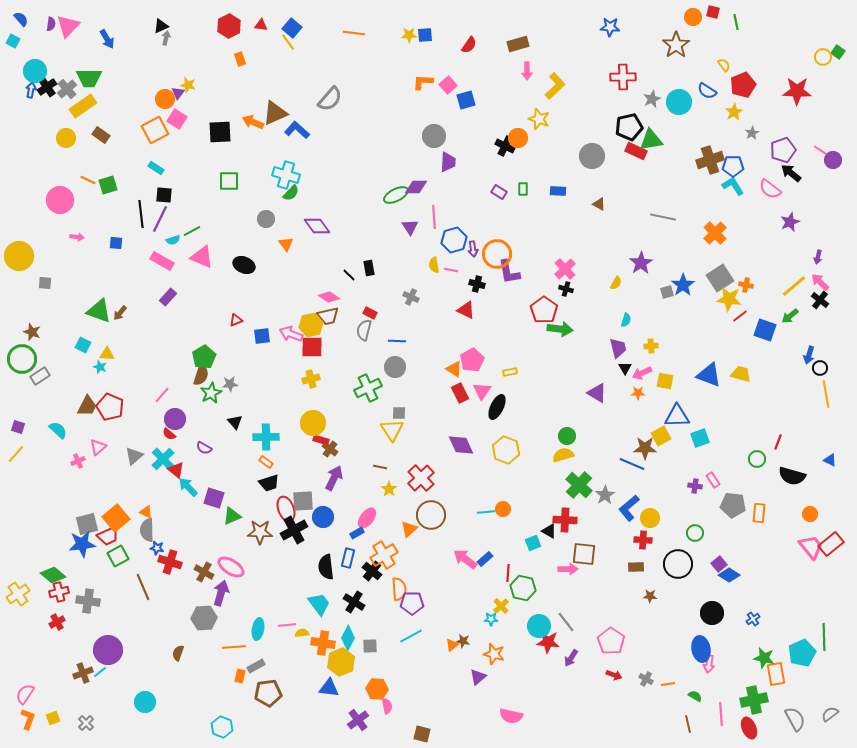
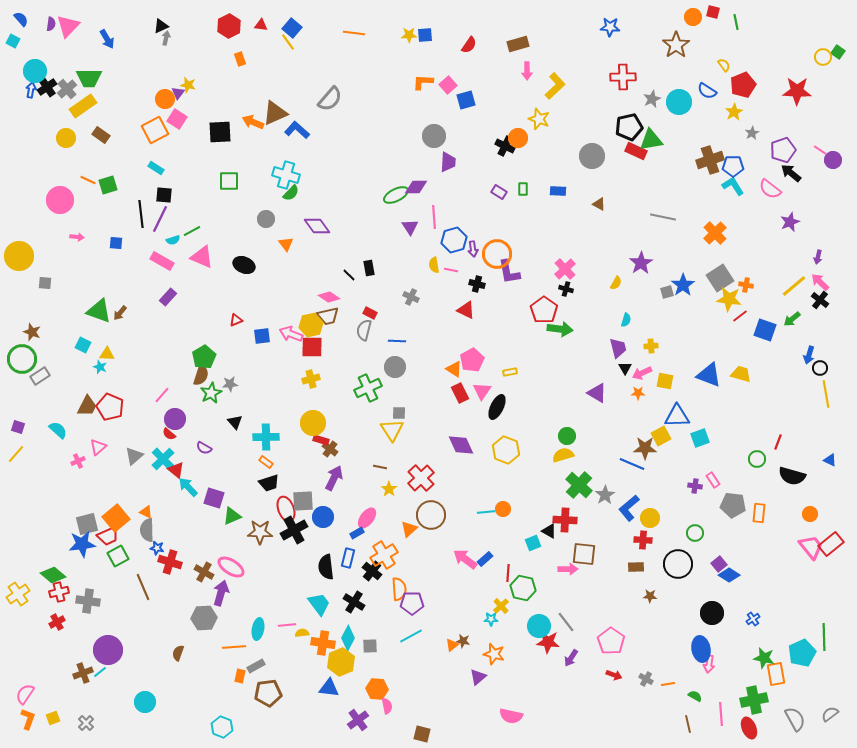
green arrow at (790, 316): moved 2 px right, 3 px down
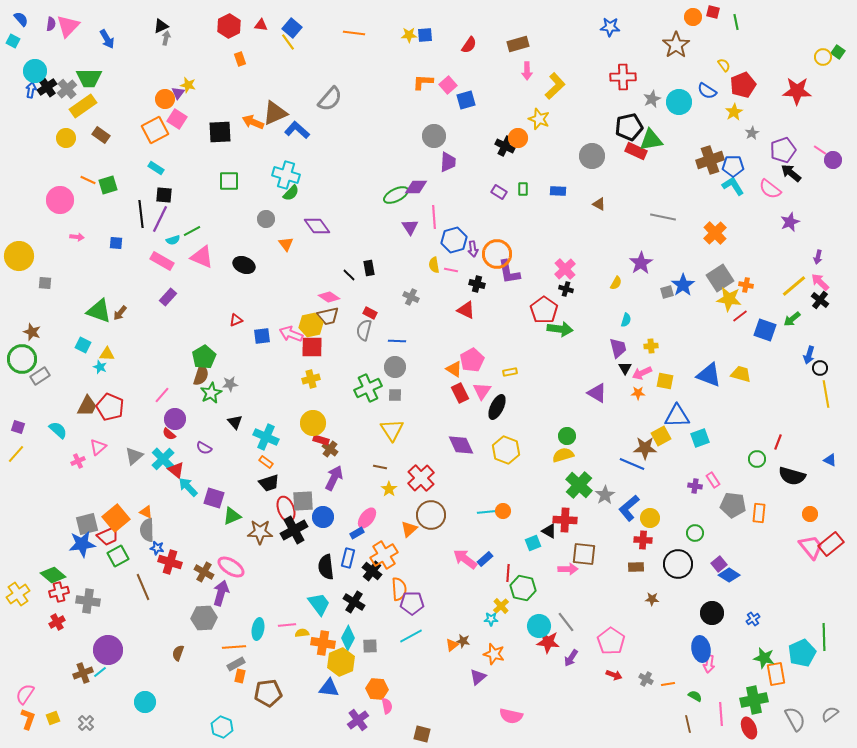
gray square at (399, 413): moved 4 px left, 18 px up
cyan cross at (266, 437): rotated 25 degrees clockwise
orange circle at (503, 509): moved 2 px down
brown star at (650, 596): moved 2 px right, 3 px down
gray rectangle at (256, 666): moved 20 px left, 2 px up
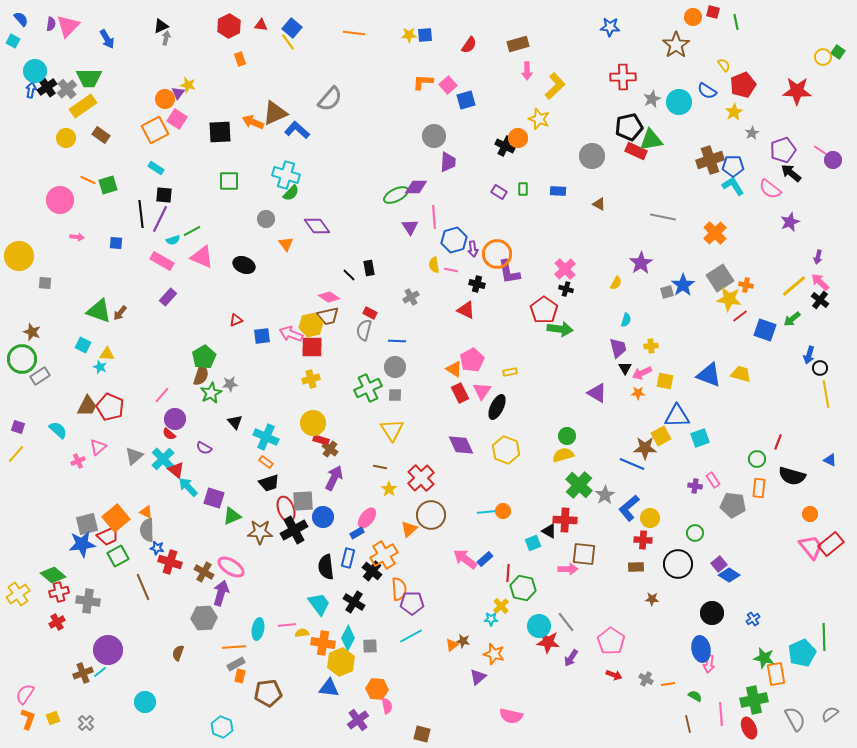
gray cross at (411, 297): rotated 35 degrees clockwise
orange rectangle at (759, 513): moved 25 px up
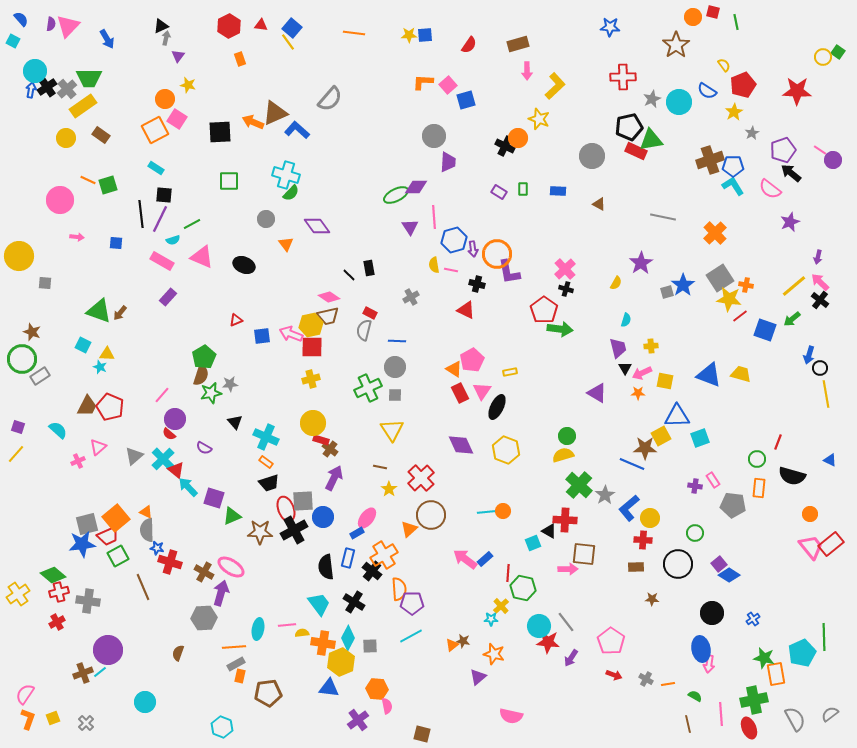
purple triangle at (178, 93): moved 37 px up
green line at (192, 231): moved 7 px up
green star at (211, 393): rotated 15 degrees clockwise
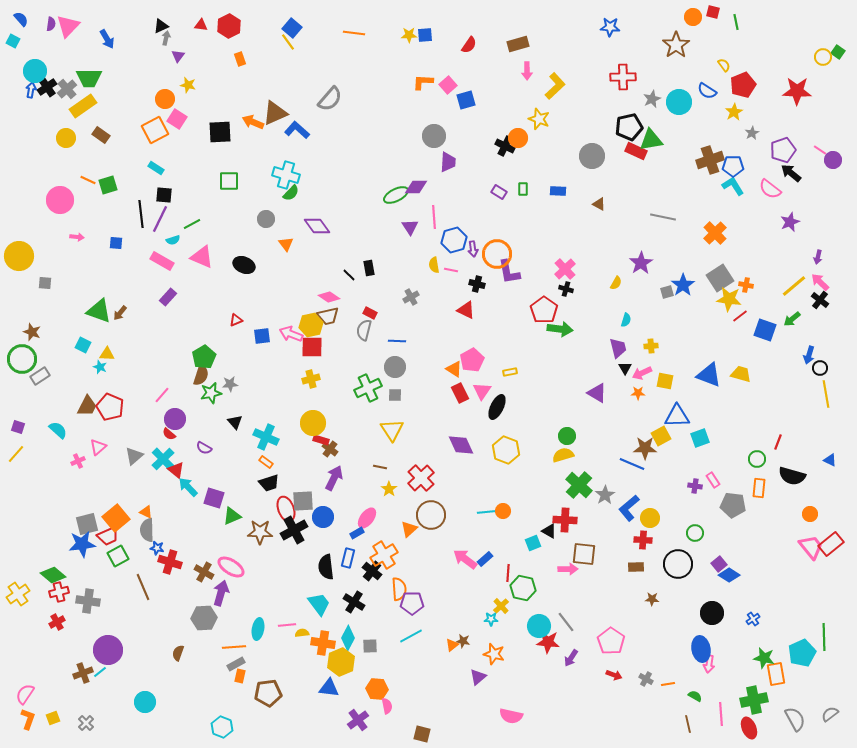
red triangle at (261, 25): moved 60 px left
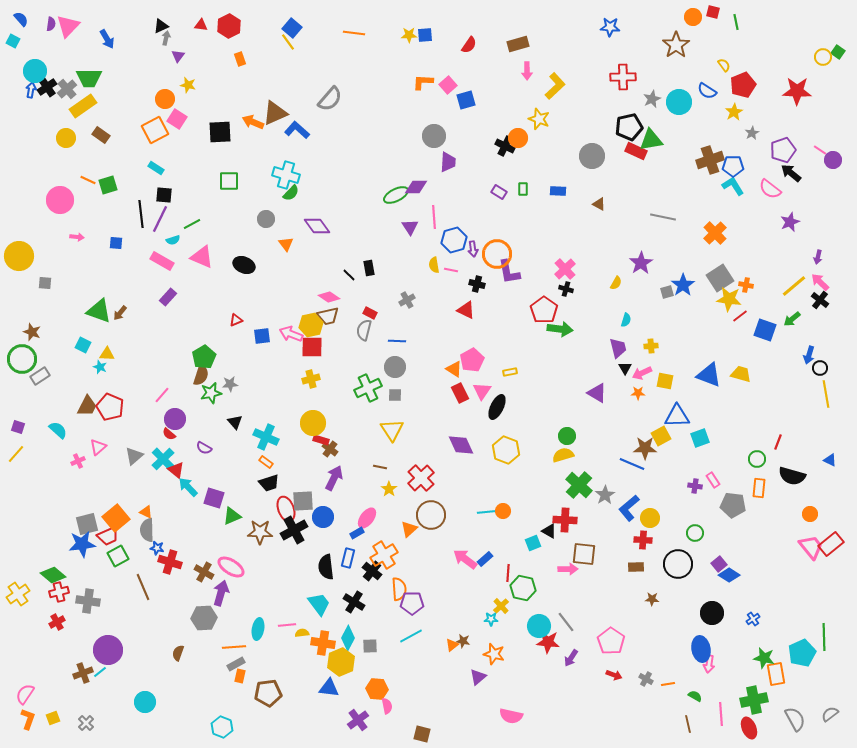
gray cross at (411, 297): moved 4 px left, 3 px down
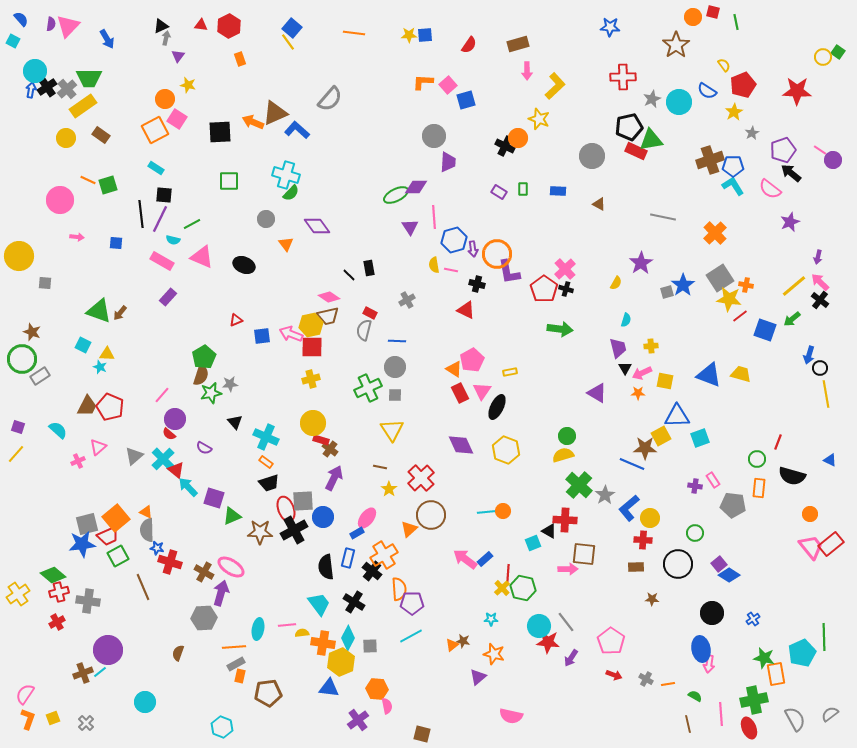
cyan semicircle at (173, 240): rotated 32 degrees clockwise
red pentagon at (544, 310): moved 21 px up
yellow cross at (501, 606): moved 1 px right, 18 px up
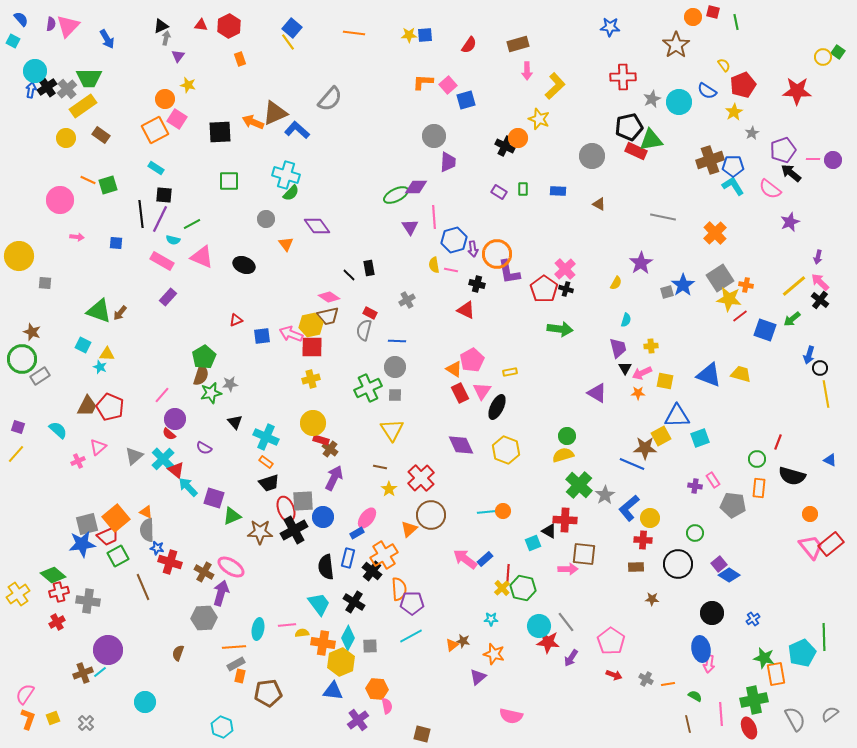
pink line at (820, 150): moved 7 px left, 9 px down; rotated 32 degrees counterclockwise
blue triangle at (329, 688): moved 4 px right, 3 px down
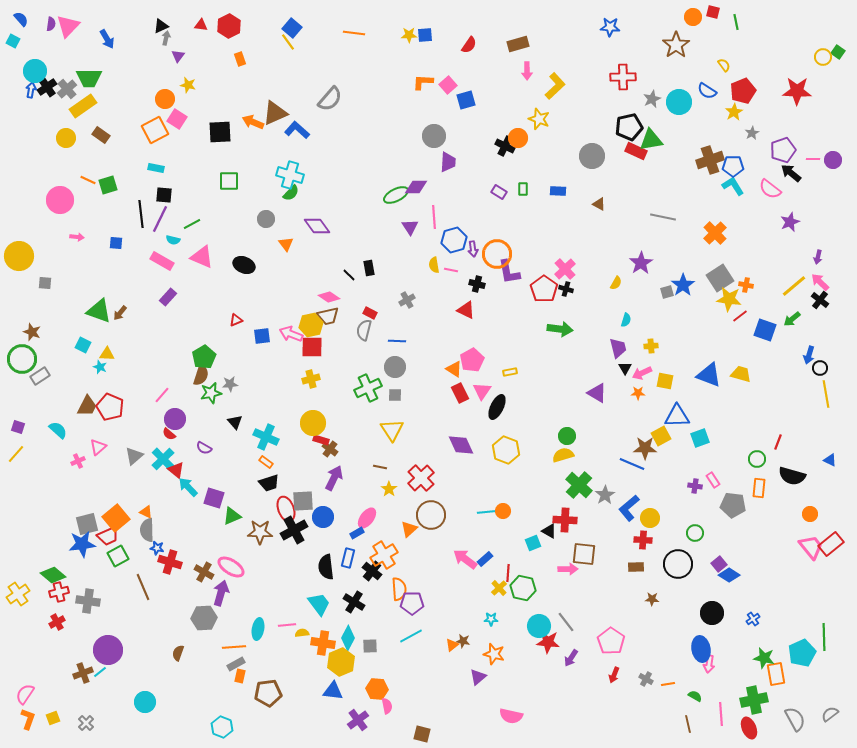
red pentagon at (743, 85): moved 6 px down
cyan rectangle at (156, 168): rotated 21 degrees counterclockwise
cyan cross at (286, 175): moved 4 px right
yellow cross at (502, 588): moved 3 px left
red arrow at (614, 675): rotated 91 degrees clockwise
